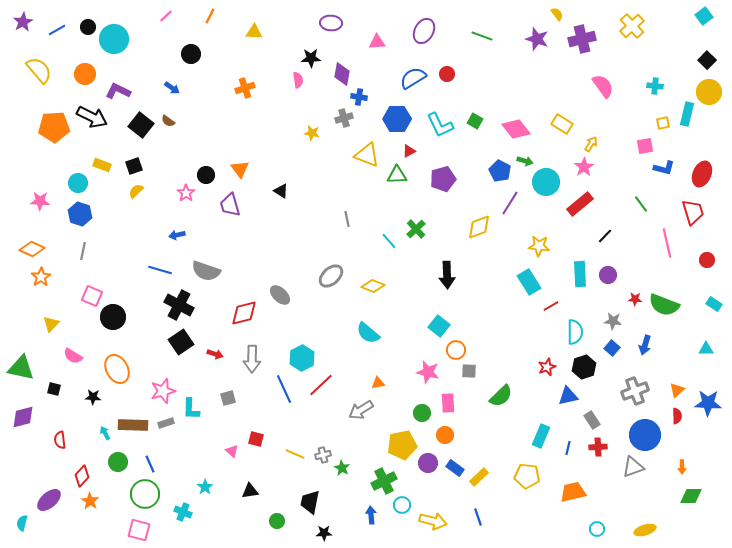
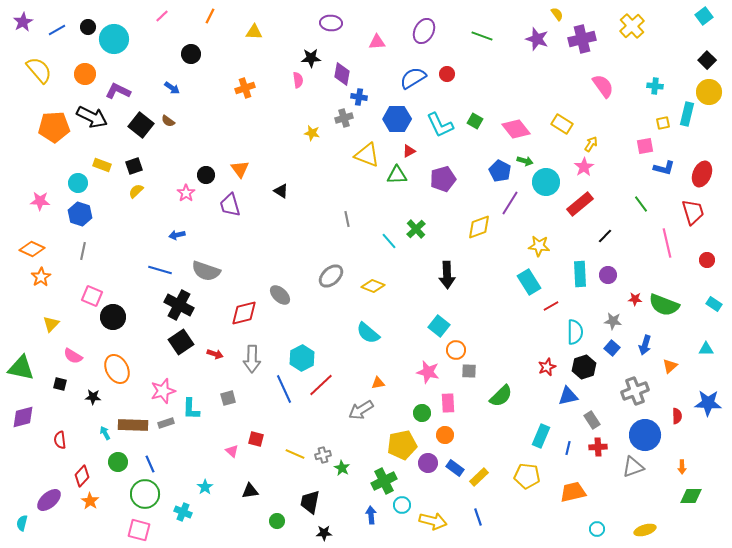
pink line at (166, 16): moved 4 px left
black square at (54, 389): moved 6 px right, 5 px up
orange triangle at (677, 390): moved 7 px left, 24 px up
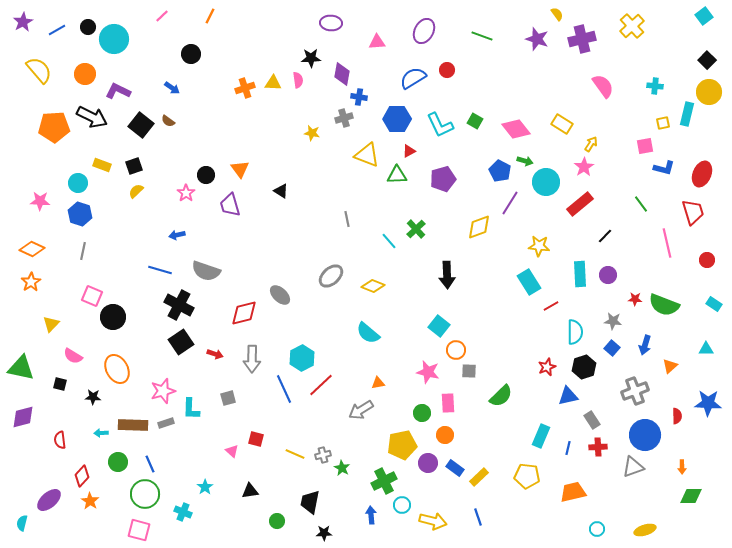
yellow triangle at (254, 32): moved 19 px right, 51 px down
red circle at (447, 74): moved 4 px up
orange star at (41, 277): moved 10 px left, 5 px down
cyan arrow at (105, 433): moved 4 px left; rotated 64 degrees counterclockwise
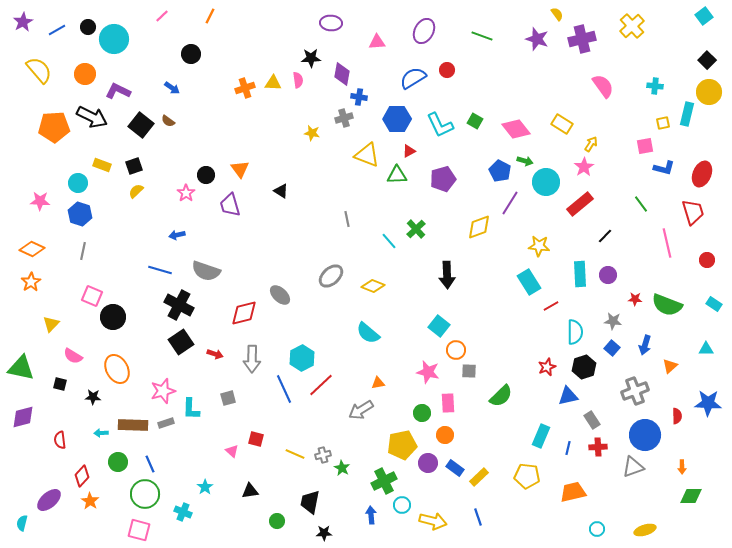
green semicircle at (664, 305): moved 3 px right
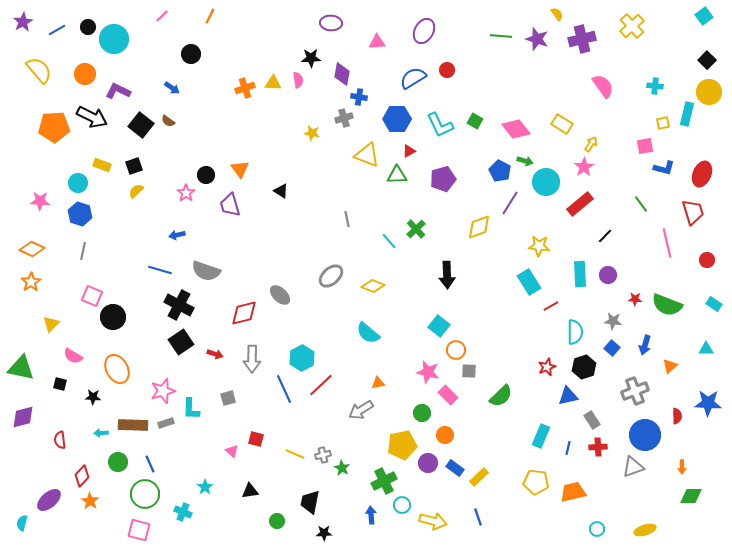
green line at (482, 36): moved 19 px right; rotated 15 degrees counterclockwise
pink rectangle at (448, 403): moved 8 px up; rotated 42 degrees counterclockwise
yellow pentagon at (527, 476): moved 9 px right, 6 px down
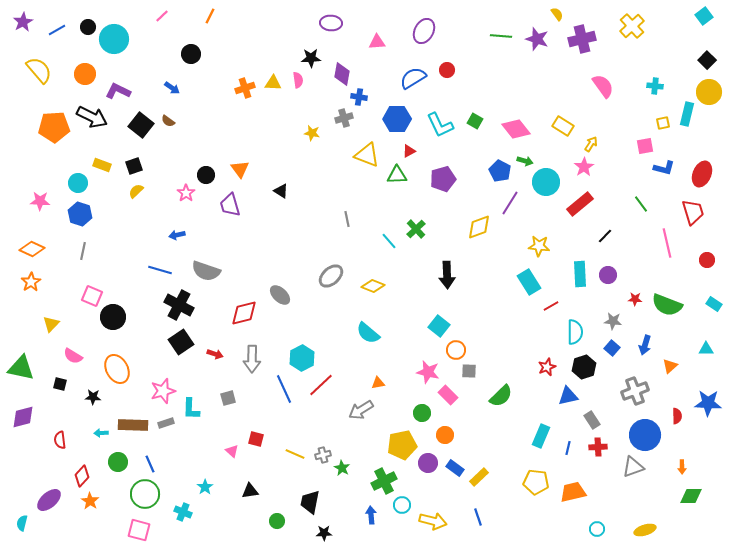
yellow rectangle at (562, 124): moved 1 px right, 2 px down
